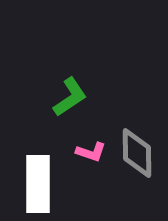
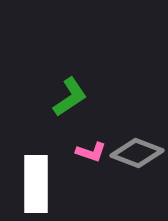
gray diamond: rotated 69 degrees counterclockwise
white rectangle: moved 2 px left
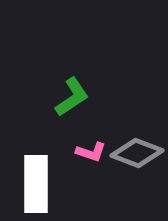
green L-shape: moved 2 px right
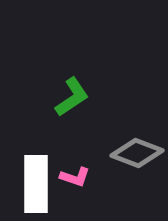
pink L-shape: moved 16 px left, 25 px down
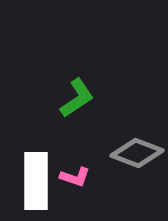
green L-shape: moved 5 px right, 1 px down
white rectangle: moved 3 px up
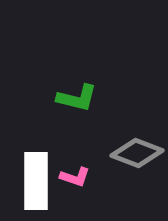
green L-shape: rotated 48 degrees clockwise
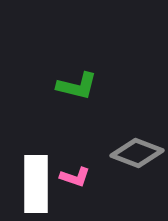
green L-shape: moved 12 px up
white rectangle: moved 3 px down
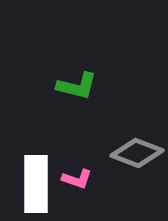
pink L-shape: moved 2 px right, 2 px down
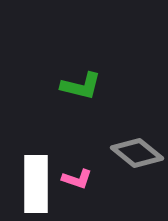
green L-shape: moved 4 px right
gray diamond: rotated 18 degrees clockwise
